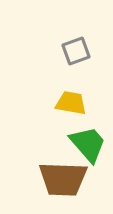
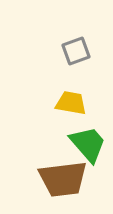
brown trapezoid: rotated 9 degrees counterclockwise
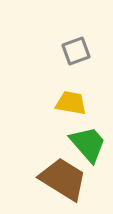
brown trapezoid: rotated 141 degrees counterclockwise
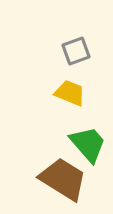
yellow trapezoid: moved 1 px left, 10 px up; rotated 12 degrees clockwise
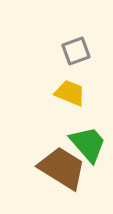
brown trapezoid: moved 1 px left, 11 px up
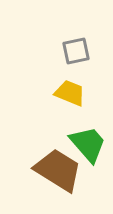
gray square: rotated 8 degrees clockwise
brown trapezoid: moved 4 px left, 2 px down
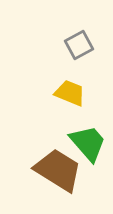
gray square: moved 3 px right, 6 px up; rotated 16 degrees counterclockwise
green trapezoid: moved 1 px up
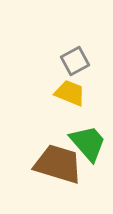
gray square: moved 4 px left, 16 px down
brown trapezoid: moved 6 px up; rotated 15 degrees counterclockwise
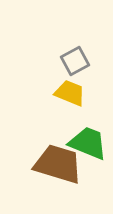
green trapezoid: rotated 27 degrees counterclockwise
